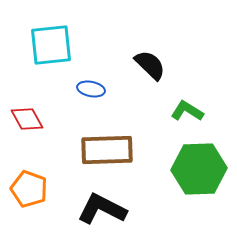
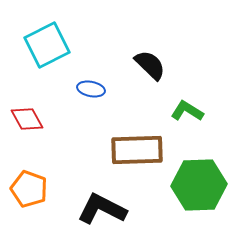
cyan square: moved 4 px left; rotated 21 degrees counterclockwise
brown rectangle: moved 30 px right
green hexagon: moved 16 px down
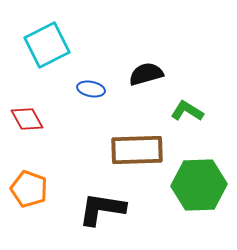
black semicircle: moved 4 px left, 9 px down; rotated 60 degrees counterclockwise
black L-shape: rotated 18 degrees counterclockwise
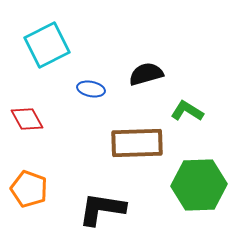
brown rectangle: moved 7 px up
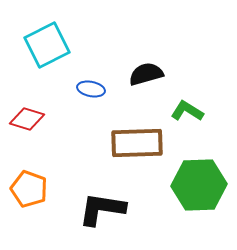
red diamond: rotated 44 degrees counterclockwise
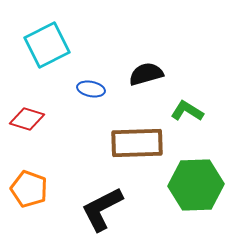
green hexagon: moved 3 px left
black L-shape: rotated 36 degrees counterclockwise
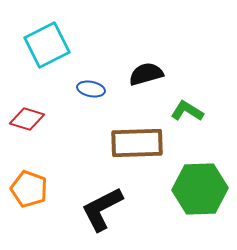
green hexagon: moved 4 px right, 4 px down
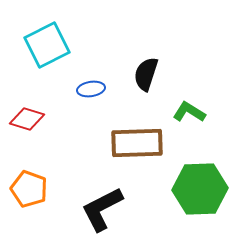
black semicircle: rotated 56 degrees counterclockwise
blue ellipse: rotated 20 degrees counterclockwise
green L-shape: moved 2 px right, 1 px down
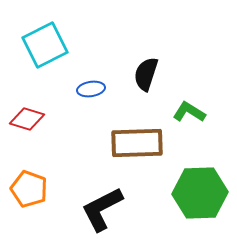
cyan square: moved 2 px left
green hexagon: moved 4 px down
